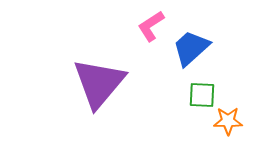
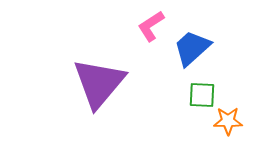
blue trapezoid: moved 1 px right
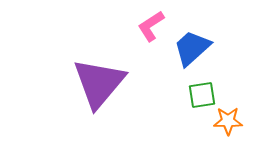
green square: rotated 12 degrees counterclockwise
